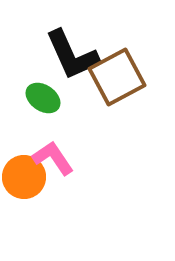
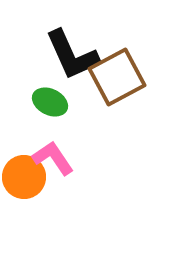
green ellipse: moved 7 px right, 4 px down; rotated 8 degrees counterclockwise
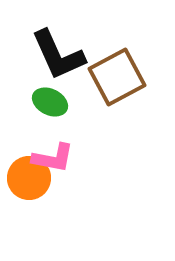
black L-shape: moved 14 px left
pink L-shape: rotated 135 degrees clockwise
orange circle: moved 5 px right, 1 px down
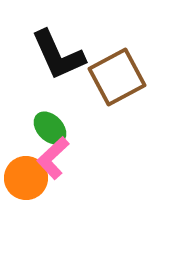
green ellipse: moved 26 px down; rotated 20 degrees clockwise
pink L-shape: rotated 126 degrees clockwise
orange circle: moved 3 px left
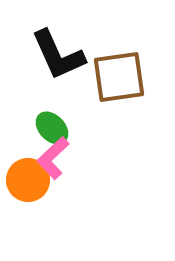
brown square: moved 2 px right; rotated 20 degrees clockwise
green ellipse: moved 2 px right
orange circle: moved 2 px right, 2 px down
